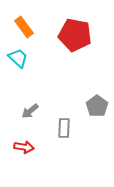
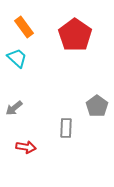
red pentagon: rotated 24 degrees clockwise
cyan trapezoid: moved 1 px left
gray arrow: moved 16 px left, 3 px up
gray rectangle: moved 2 px right
red arrow: moved 2 px right
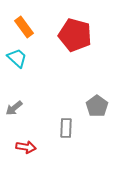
red pentagon: rotated 20 degrees counterclockwise
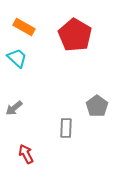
orange rectangle: rotated 25 degrees counterclockwise
red pentagon: rotated 16 degrees clockwise
red arrow: moved 7 px down; rotated 126 degrees counterclockwise
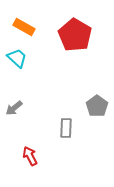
red arrow: moved 4 px right, 2 px down
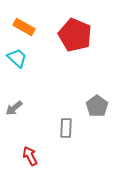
red pentagon: rotated 8 degrees counterclockwise
